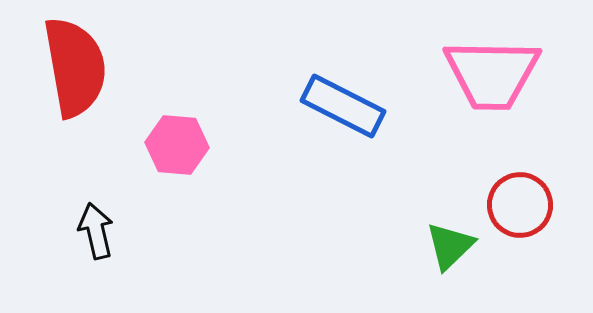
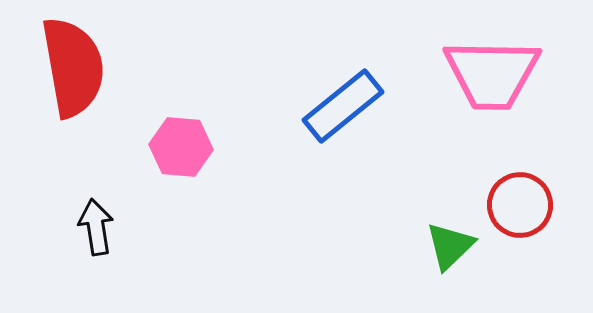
red semicircle: moved 2 px left
blue rectangle: rotated 66 degrees counterclockwise
pink hexagon: moved 4 px right, 2 px down
black arrow: moved 4 px up; rotated 4 degrees clockwise
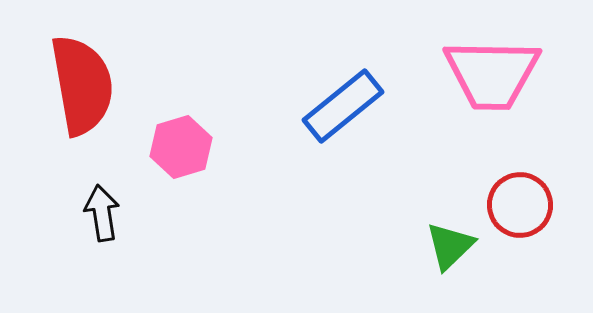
red semicircle: moved 9 px right, 18 px down
pink hexagon: rotated 22 degrees counterclockwise
black arrow: moved 6 px right, 14 px up
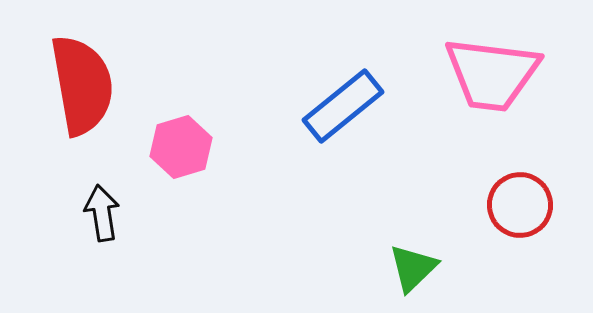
pink trapezoid: rotated 6 degrees clockwise
green triangle: moved 37 px left, 22 px down
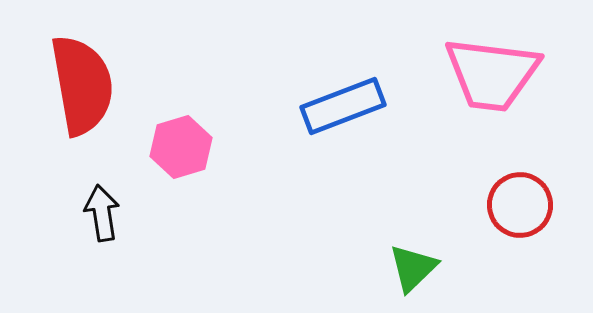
blue rectangle: rotated 18 degrees clockwise
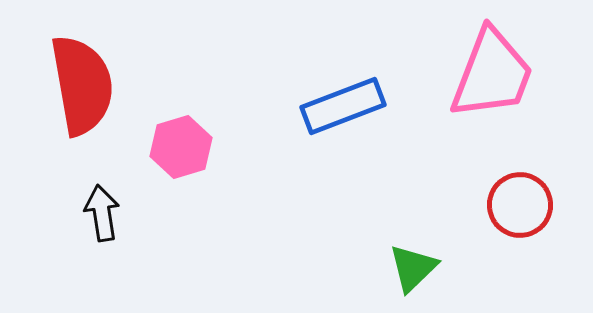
pink trapezoid: rotated 76 degrees counterclockwise
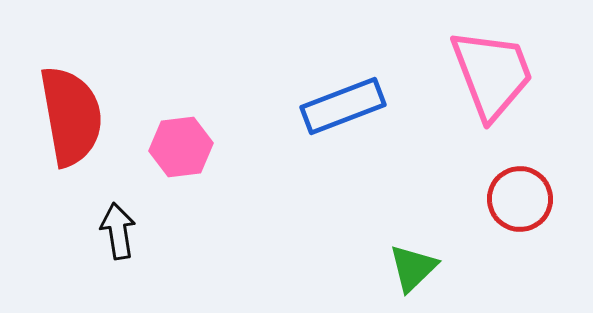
pink trapezoid: rotated 42 degrees counterclockwise
red semicircle: moved 11 px left, 31 px down
pink hexagon: rotated 10 degrees clockwise
red circle: moved 6 px up
black arrow: moved 16 px right, 18 px down
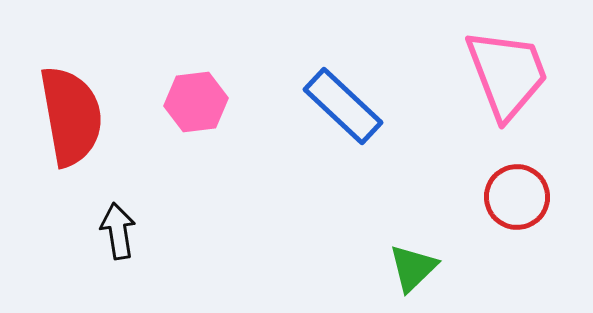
pink trapezoid: moved 15 px right
blue rectangle: rotated 64 degrees clockwise
pink hexagon: moved 15 px right, 45 px up
red circle: moved 3 px left, 2 px up
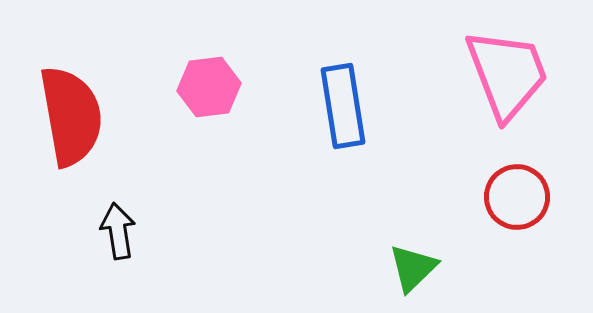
pink hexagon: moved 13 px right, 15 px up
blue rectangle: rotated 38 degrees clockwise
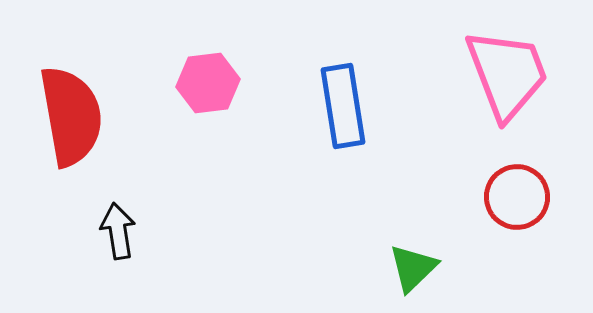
pink hexagon: moved 1 px left, 4 px up
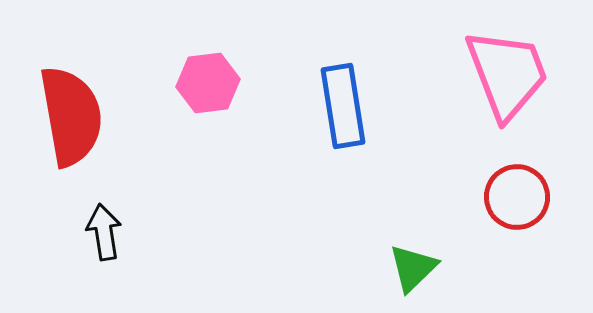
black arrow: moved 14 px left, 1 px down
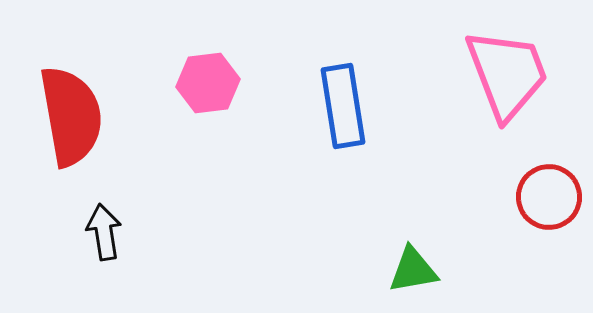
red circle: moved 32 px right
green triangle: moved 2 px down; rotated 34 degrees clockwise
